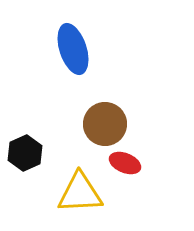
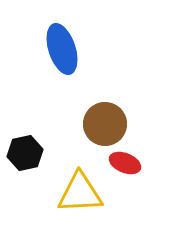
blue ellipse: moved 11 px left
black hexagon: rotated 12 degrees clockwise
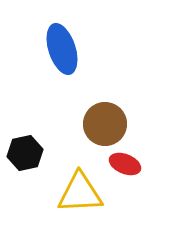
red ellipse: moved 1 px down
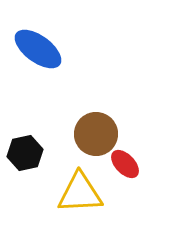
blue ellipse: moved 24 px left; rotated 36 degrees counterclockwise
brown circle: moved 9 px left, 10 px down
red ellipse: rotated 24 degrees clockwise
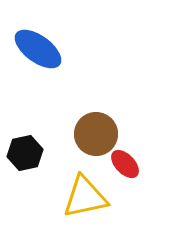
yellow triangle: moved 5 px right, 4 px down; rotated 9 degrees counterclockwise
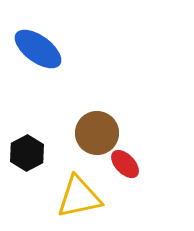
brown circle: moved 1 px right, 1 px up
black hexagon: moved 2 px right; rotated 16 degrees counterclockwise
yellow triangle: moved 6 px left
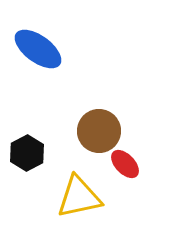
brown circle: moved 2 px right, 2 px up
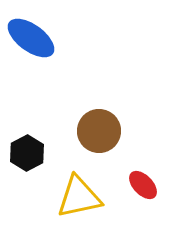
blue ellipse: moved 7 px left, 11 px up
red ellipse: moved 18 px right, 21 px down
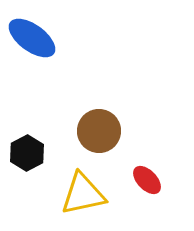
blue ellipse: moved 1 px right
red ellipse: moved 4 px right, 5 px up
yellow triangle: moved 4 px right, 3 px up
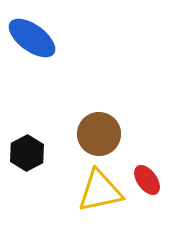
brown circle: moved 3 px down
red ellipse: rotated 8 degrees clockwise
yellow triangle: moved 17 px right, 3 px up
